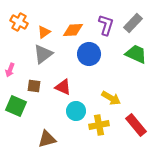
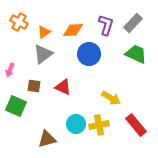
cyan circle: moved 13 px down
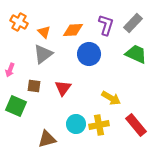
orange triangle: rotated 40 degrees counterclockwise
red triangle: moved 1 px down; rotated 42 degrees clockwise
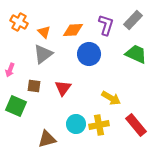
gray rectangle: moved 3 px up
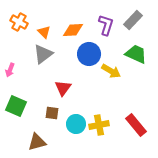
brown square: moved 18 px right, 27 px down
yellow arrow: moved 27 px up
brown triangle: moved 10 px left, 3 px down
